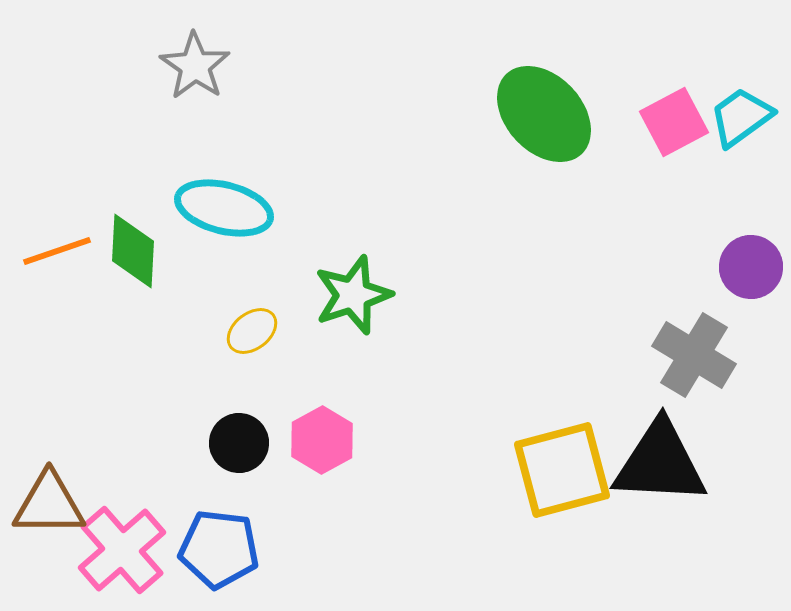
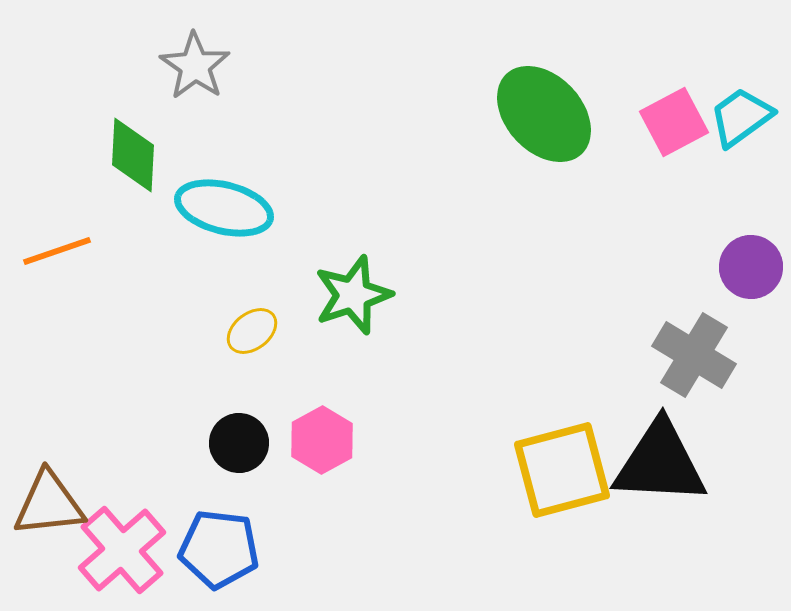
green diamond: moved 96 px up
brown triangle: rotated 6 degrees counterclockwise
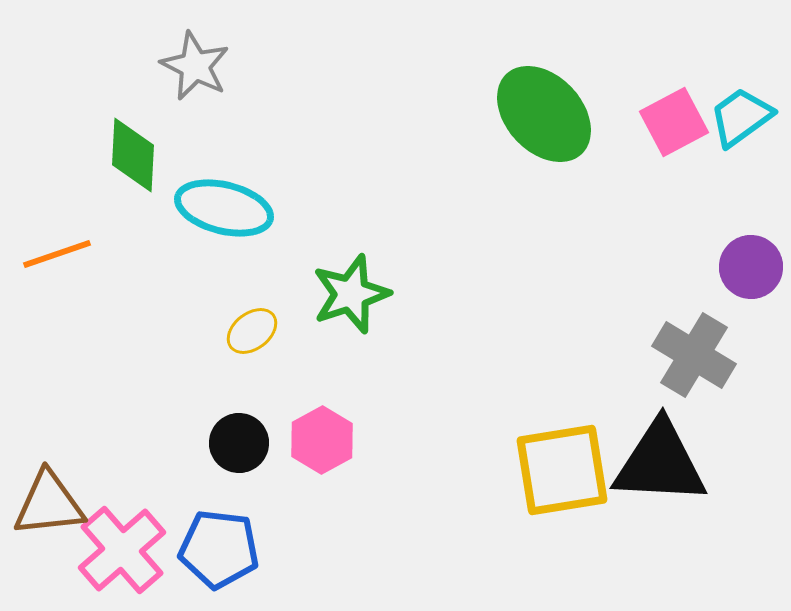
gray star: rotated 8 degrees counterclockwise
orange line: moved 3 px down
green star: moved 2 px left, 1 px up
yellow square: rotated 6 degrees clockwise
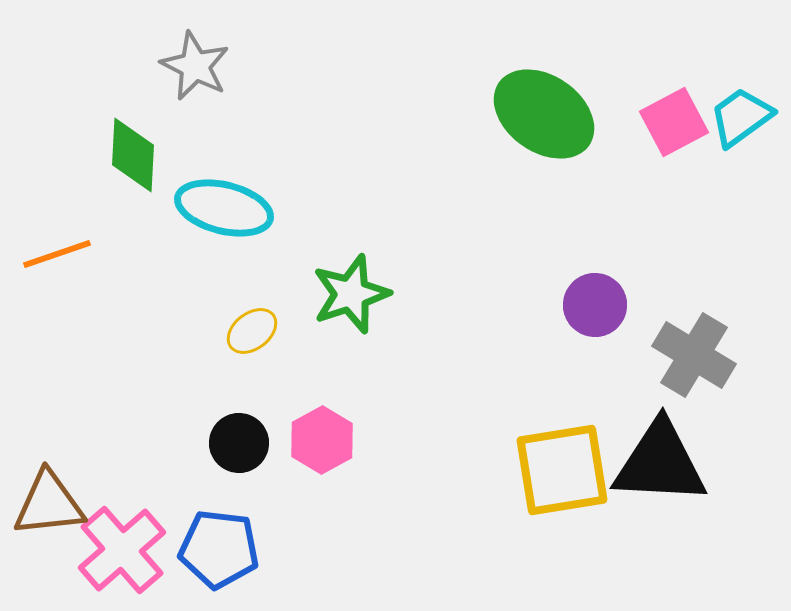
green ellipse: rotated 12 degrees counterclockwise
purple circle: moved 156 px left, 38 px down
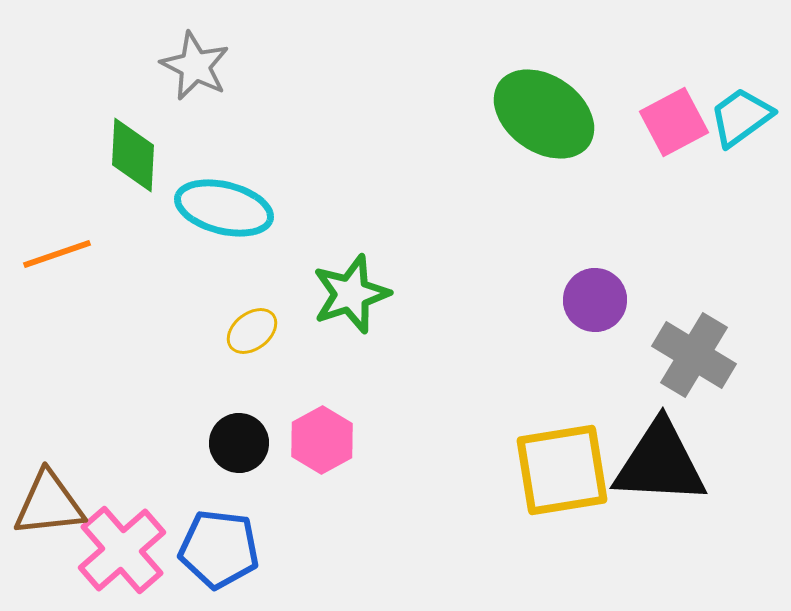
purple circle: moved 5 px up
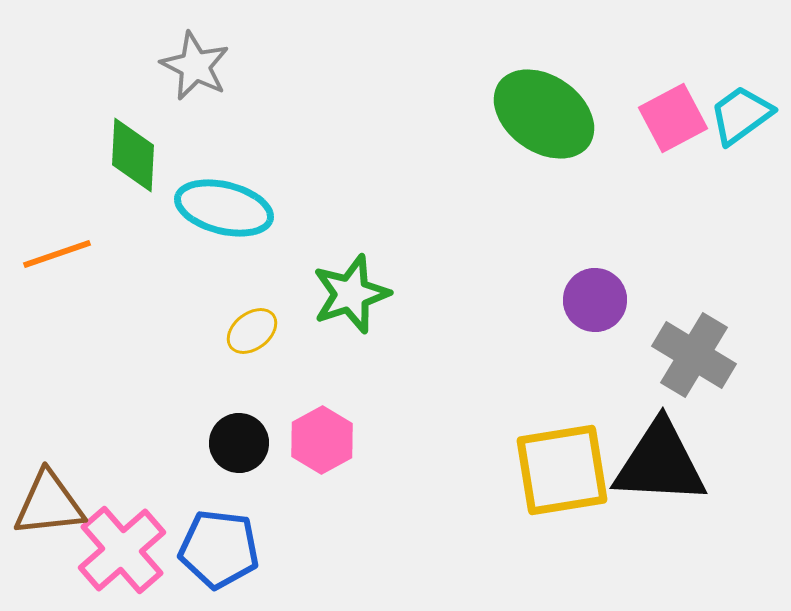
cyan trapezoid: moved 2 px up
pink square: moved 1 px left, 4 px up
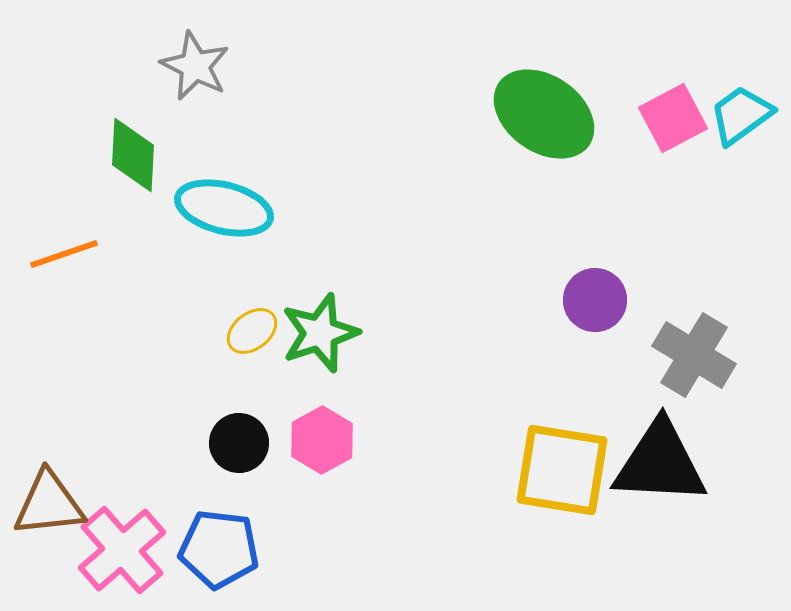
orange line: moved 7 px right
green star: moved 31 px left, 39 px down
yellow square: rotated 18 degrees clockwise
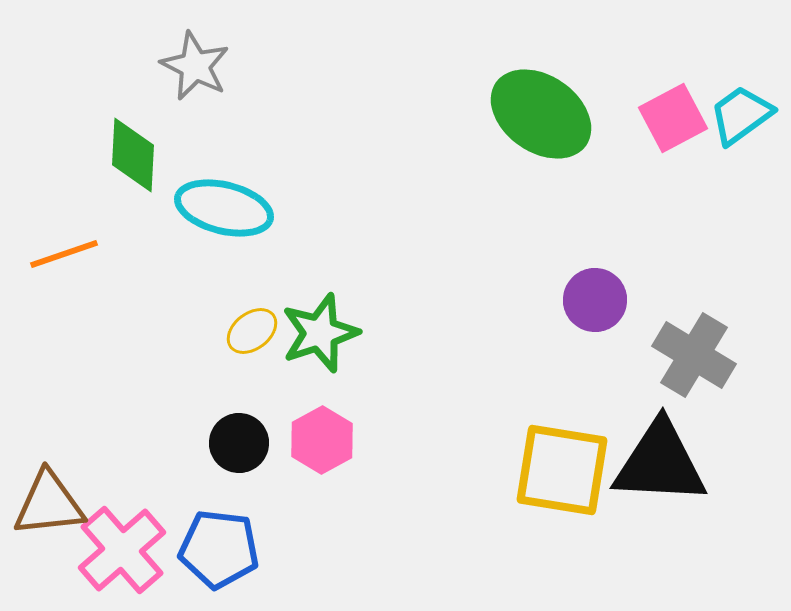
green ellipse: moved 3 px left
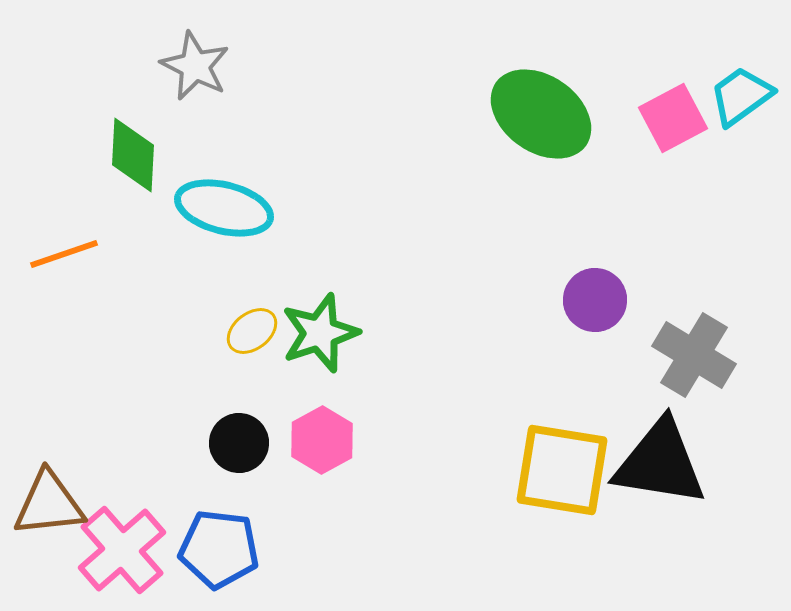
cyan trapezoid: moved 19 px up
black triangle: rotated 6 degrees clockwise
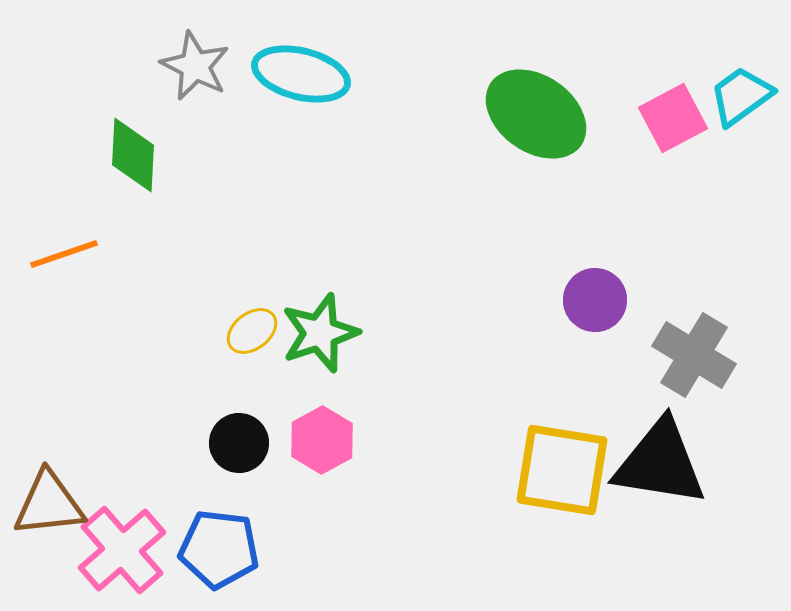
green ellipse: moved 5 px left
cyan ellipse: moved 77 px right, 134 px up
